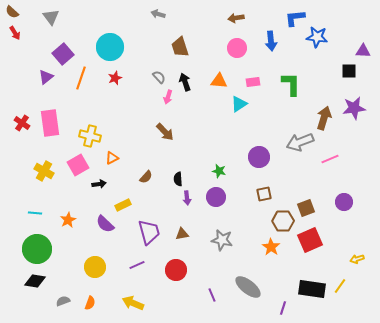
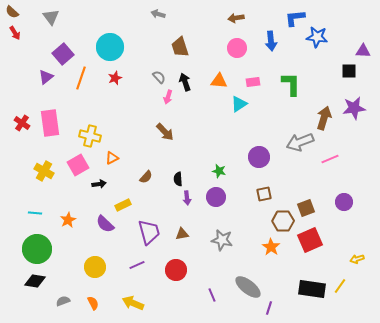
orange semicircle at (90, 303): moved 3 px right; rotated 48 degrees counterclockwise
purple line at (283, 308): moved 14 px left
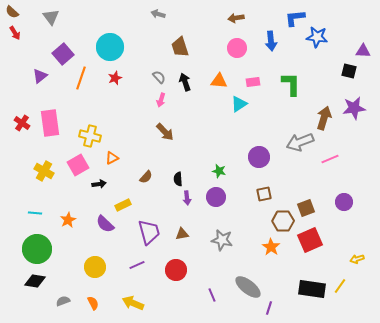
black square at (349, 71): rotated 14 degrees clockwise
purple triangle at (46, 77): moved 6 px left, 1 px up
pink arrow at (168, 97): moved 7 px left, 3 px down
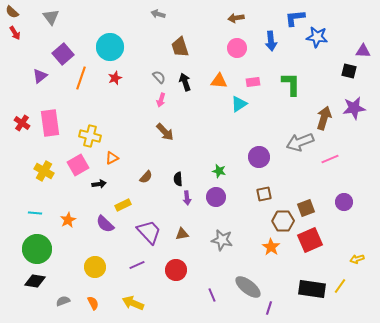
purple trapezoid at (149, 232): rotated 28 degrees counterclockwise
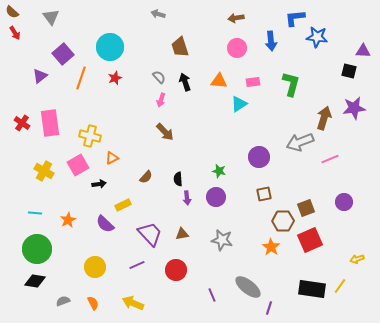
green L-shape at (291, 84): rotated 15 degrees clockwise
purple trapezoid at (149, 232): moved 1 px right, 2 px down
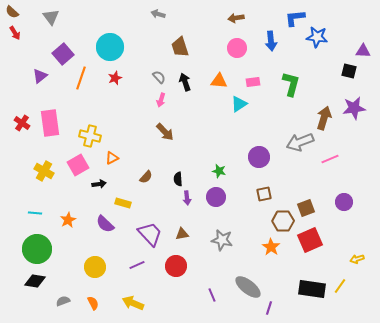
yellow rectangle at (123, 205): moved 2 px up; rotated 42 degrees clockwise
red circle at (176, 270): moved 4 px up
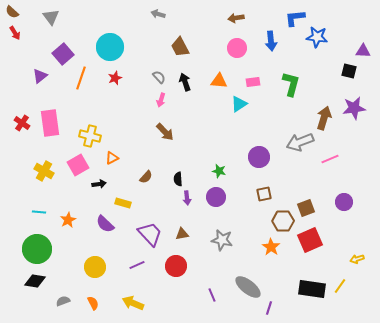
brown trapezoid at (180, 47): rotated 10 degrees counterclockwise
cyan line at (35, 213): moved 4 px right, 1 px up
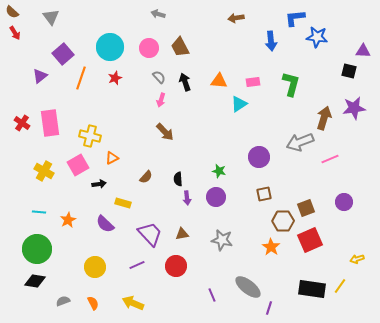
pink circle at (237, 48): moved 88 px left
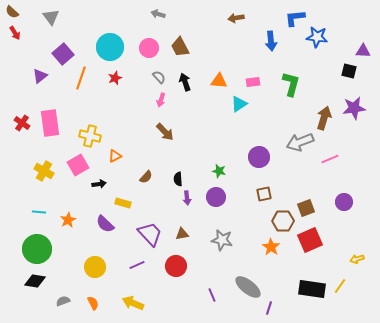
orange triangle at (112, 158): moved 3 px right, 2 px up
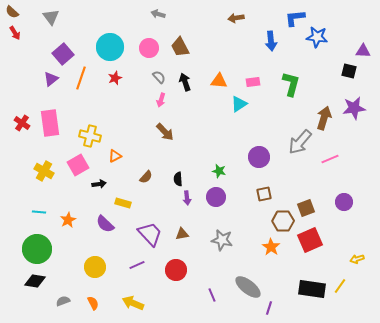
purple triangle at (40, 76): moved 11 px right, 3 px down
gray arrow at (300, 142): rotated 28 degrees counterclockwise
red circle at (176, 266): moved 4 px down
